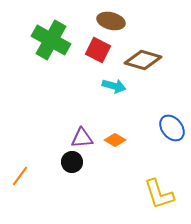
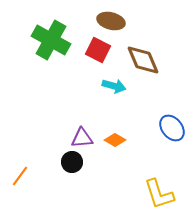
brown diamond: rotated 51 degrees clockwise
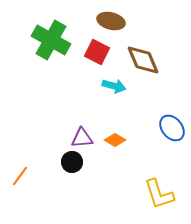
red square: moved 1 px left, 2 px down
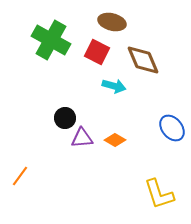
brown ellipse: moved 1 px right, 1 px down
black circle: moved 7 px left, 44 px up
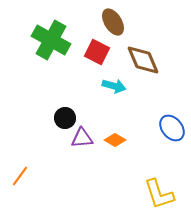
brown ellipse: moved 1 px right; rotated 44 degrees clockwise
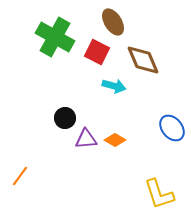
green cross: moved 4 px right, 3 px up
purple triangle: moved 4 px right, 1 px down
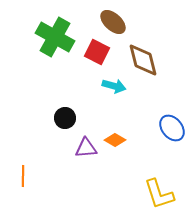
brown ellipse: rotated 16 degrees counterclockwise
brown diamond: rotated 9 degrees clockwise
purple triangle: moved 9 px down
orange line: moved 3 px right; rotated 35 degrees counterclockwise
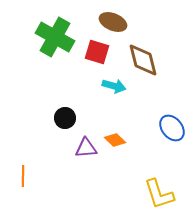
brown ellipse: rotated 20 degrees counterclockwise
red square: rotated 10 degrees counterclockwise
orange diamond: rotated 15 degrees clockwise
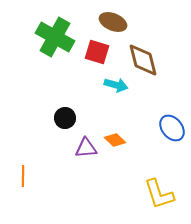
cyan arrow: moved 2 px right, 1 px up
